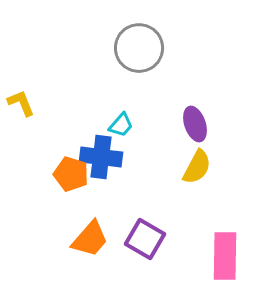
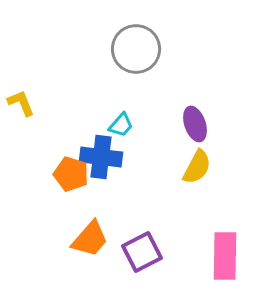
gray circle: moved 3 px left, 1 px down
purple square: moved 3 px left, 13 px down; rotated 33 degrees clockwise
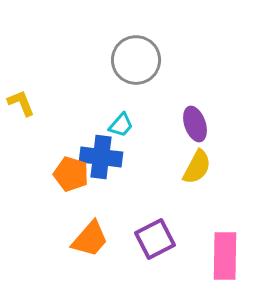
gray circle: moved 11 px down
purple square: moved 13 px right, 13 px up
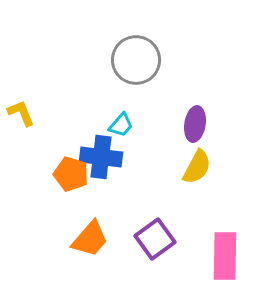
yellow L-shape: moved 10 px down
purple ellipse: rotated 28 degrees clockwise
purple square: rotated 9 degrees counterclockwise
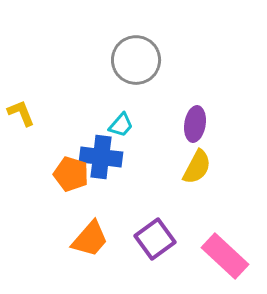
pink rectangle: rotated 48 degrees counterclockwise
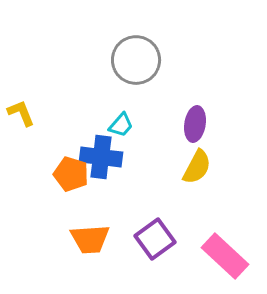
orange trapezoid: rotated 45 degrees clockwise
